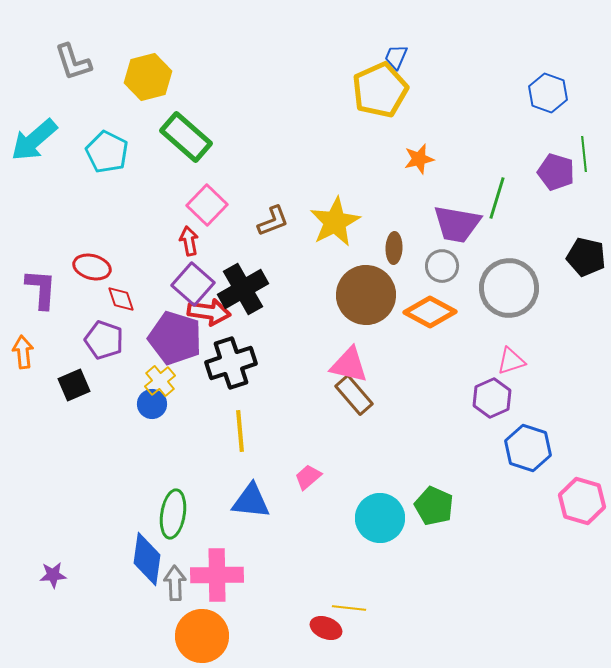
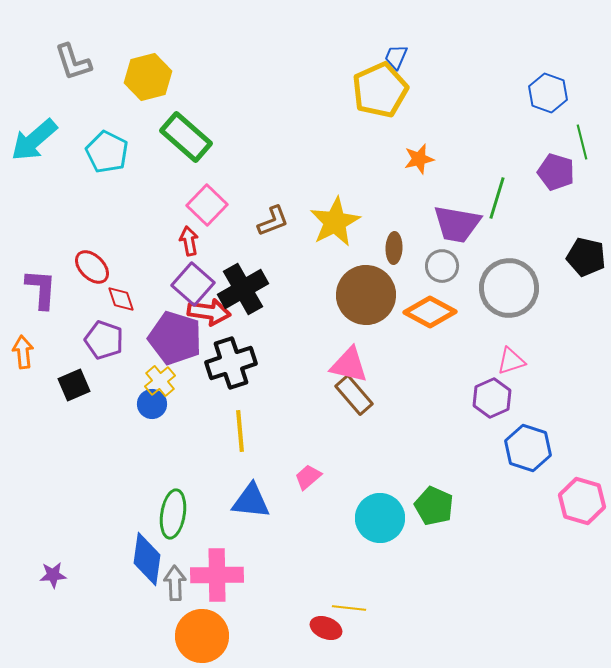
green line at (584, 154): moved 2 px left, 12 px up; rotated 8 degrees counterclockwise
red ellipse at (92, 267): rotated 30 degrees clockwise
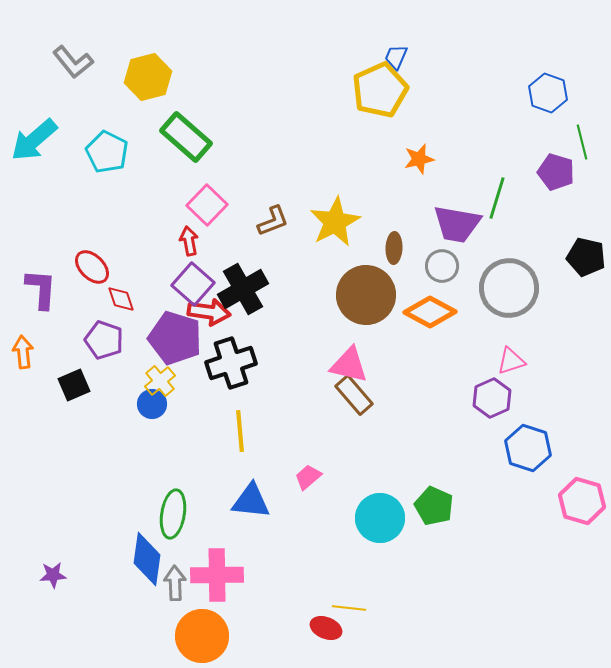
gray L-shape at (73, 62): rotated 21 degrees counterclockwise
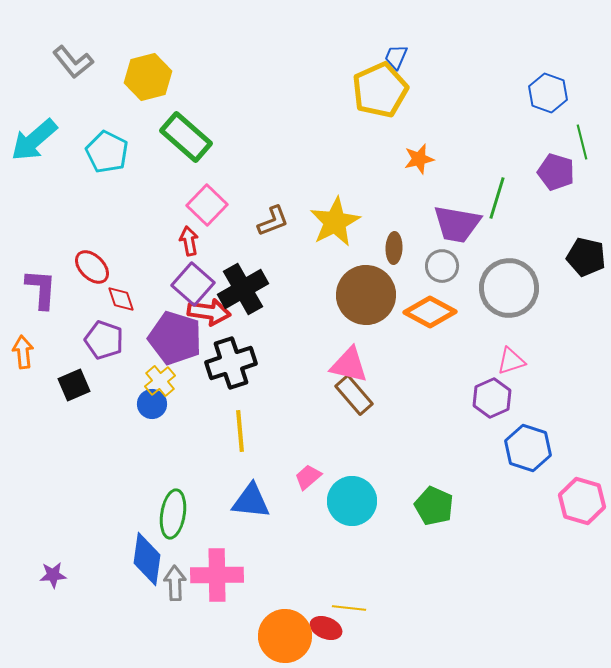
cyan circle at (380, 518): moved 28 px left, 17 px up
orange circle at (202, 636): moved 83 px right
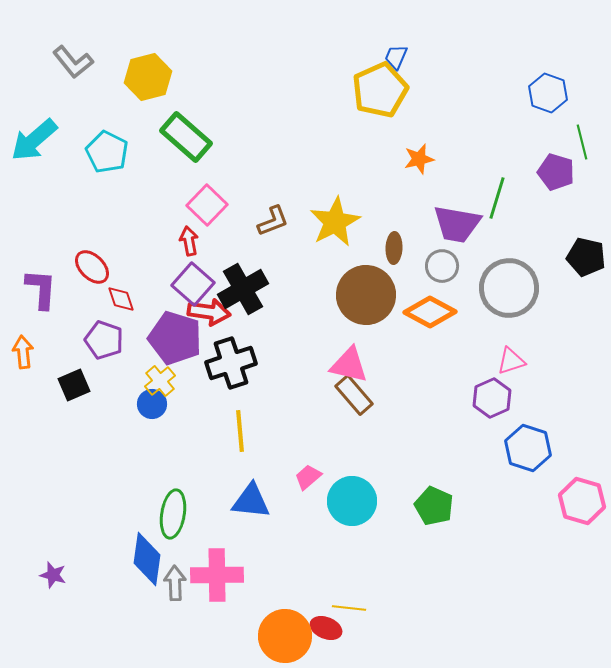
purple star at (53, 575): rotated 20 degrees clockwise
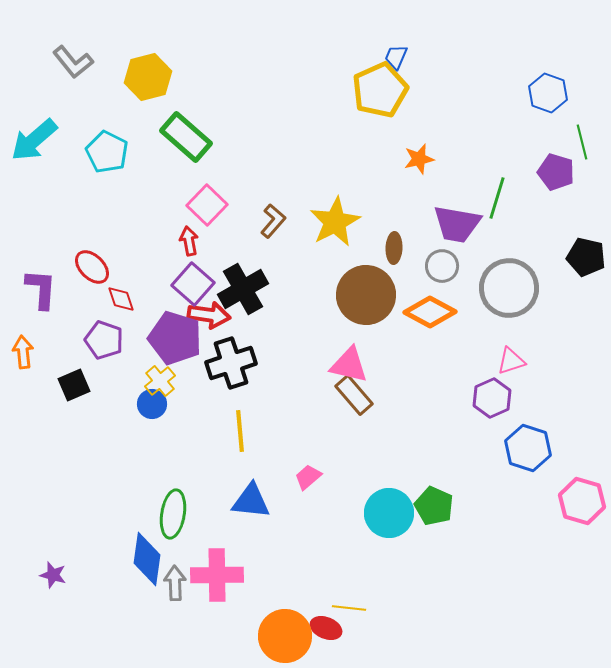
brown L-shape at (273, 221): rotated 28 degrees counterclockwise
red arrow at (209, 312): moved 3 px down
cyan circle at (352, 501): moved 37 px right, 12 px down
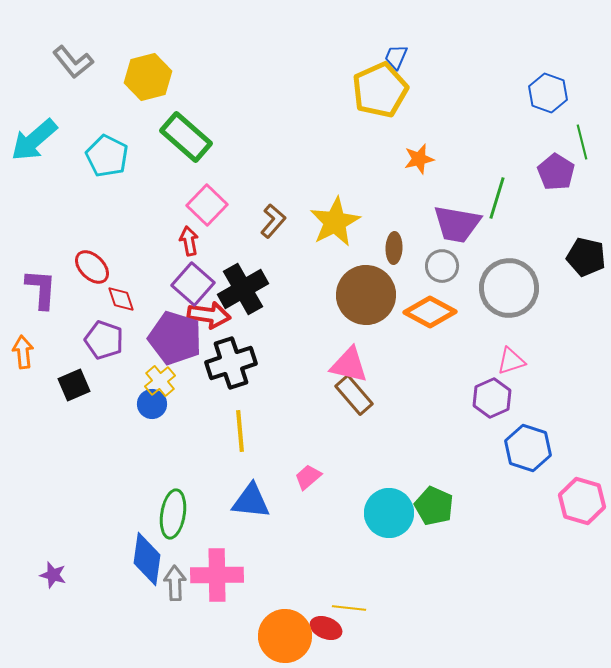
cyan pentagon at (107, 152): moved 4 px down
purple pentagon at (556, 172): rotated 15 degrees clockwise
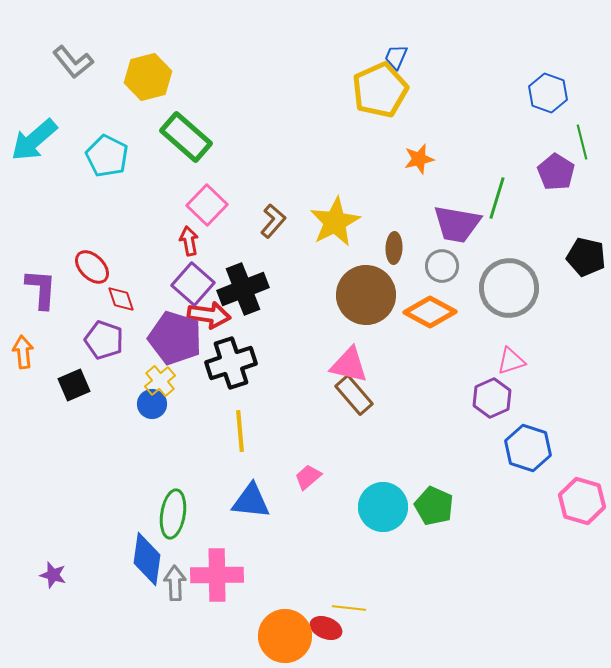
black cross at (243, 289): rotated 9 degrees clockwise
cyan circle at (389, 513): moved 6 px left, 6 px up
